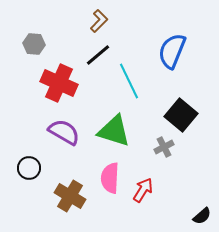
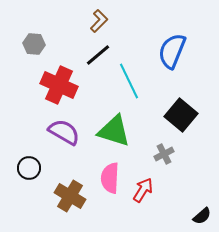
red cross: moved 2 px down
gray cross: moved 7 px down
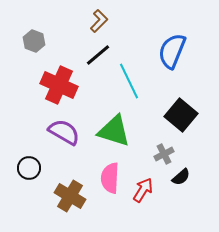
gray hexagon: moved 3 px up; rotated 15 degrees clockwise
black semicircle: moved 21 px left, 39 px up
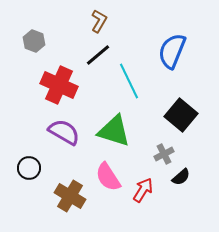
brown L-shape: rotated 15 degrees counterclockwise
pink semicircle: moved 2 px left, 1 px up; rotated 36 degrees counterclockwise
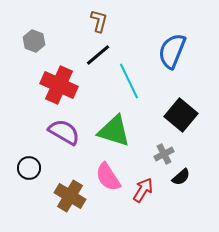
brown L-shape: rotated 15 degrees counterclockwise
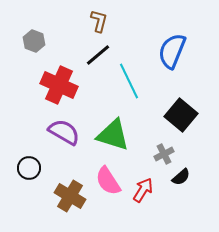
green triangle: moved 1 px left, 4 px down
pink semicircle: moved 4 px down
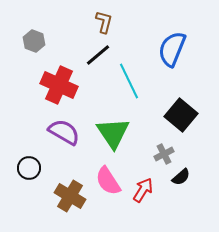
brown L-shape: moved 5 px right, 1 px down
blue semicircle: moved 2 px up
green triangle: moved 2 px up; rotated 39 degrees clockwise
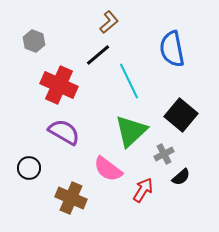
brown L-shape: moved 5 px right; rotated 35 degrees clockwise
blue semicircle: rotated 33 degrees counterclockwise
green triangle: moved 18 px right, 2 px up; rotated 21 degrees clockwise
pink semicircle: moved 12 px up; rotated 20 degrees counterclockwise
brown cross: moved 1 px right, 2 px down; rotated 8 degrees counterclockwise
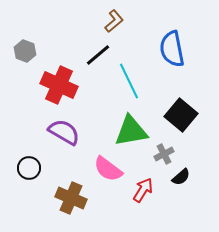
brown L-shape: moved 5 px right, 1 px up
gray hexagon: moved 9 px left, 10 px down
green triangle: rotated 33 degrees clockwise
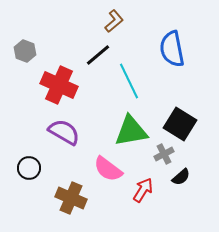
black square: moved 1 px left, 9 px down; rotated 8 degrees counterclockwise
